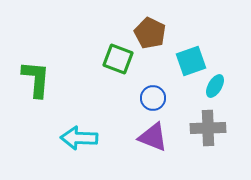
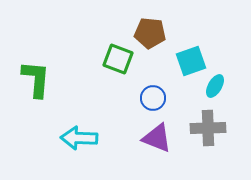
brown pentagon: rotated 20 degrees counterclockwise
purple triangle: moved 4 px right, 1 px down
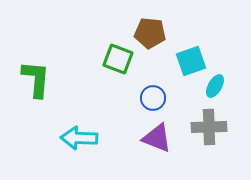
gray cross: moved 1 px right, 1 px up
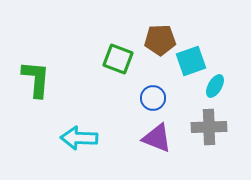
brown pentagon: moved 10 px right, 7 px down; rotated 8 degrees counterclockwise
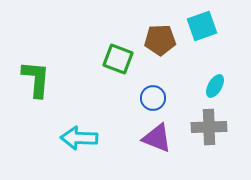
cyan square: moved 11 px right, 35 px up
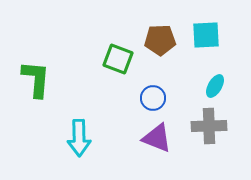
cyan square: moved 4 px right, 9 px down; rotated 16 degrees clockwise
gray cross: moved 1 px up
cyan arrow: rotated 93 degrees counterclockwise
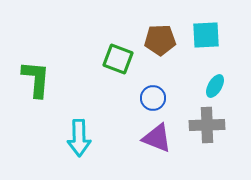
gray cross: moved 2 px left, 1 px up
